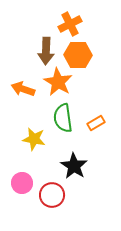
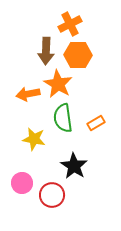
orange star: moved 2 px down
orange arrow: moved 5 px right, 5 px down; rotated 30 degrees counterclockwise
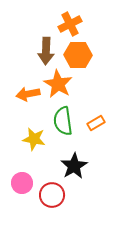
green semicircle: moved 3 px down
black star: rotated 8 degrees clockwise
